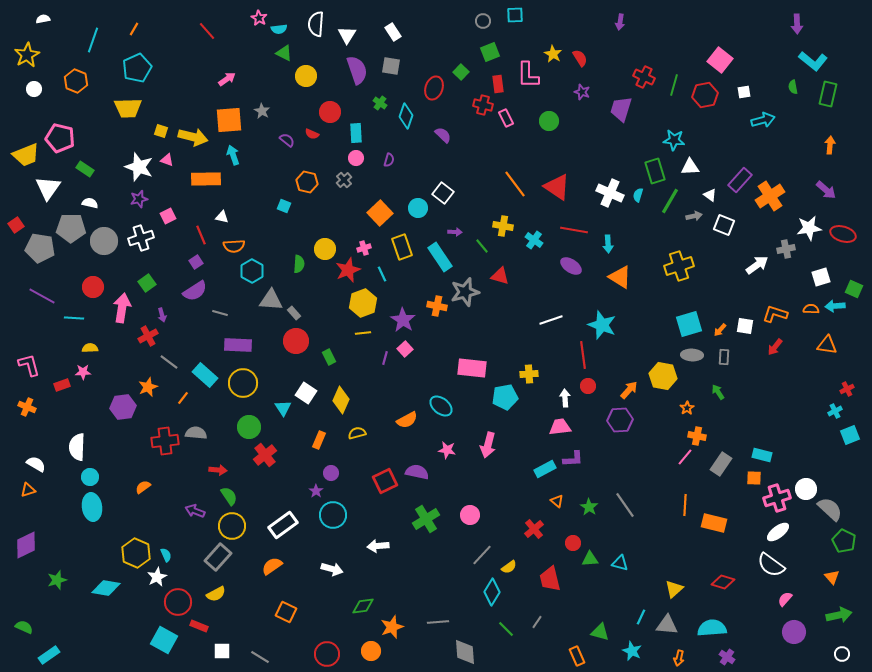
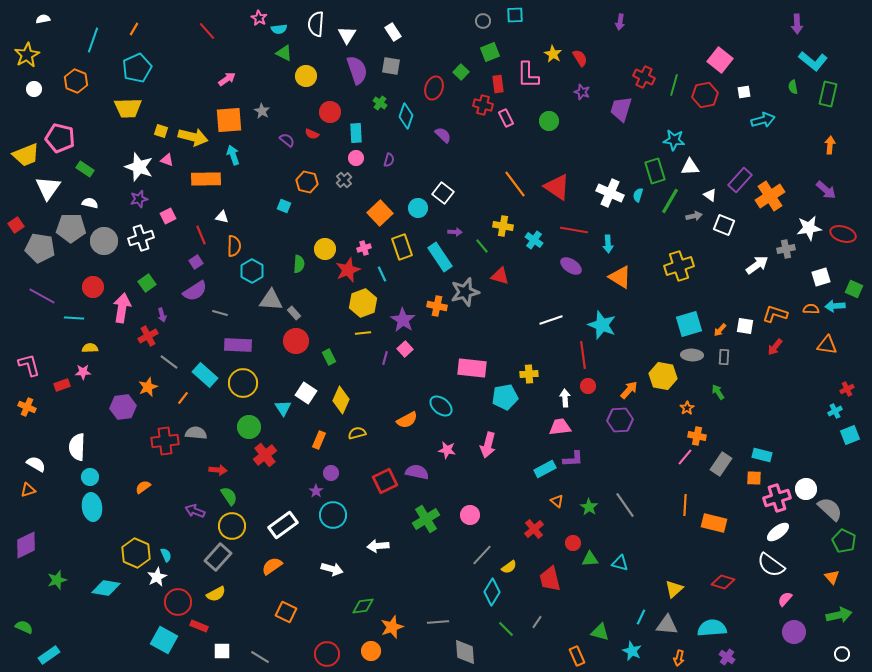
orange semicircle at (234, 246): rotated 85 degrees counterclockwise
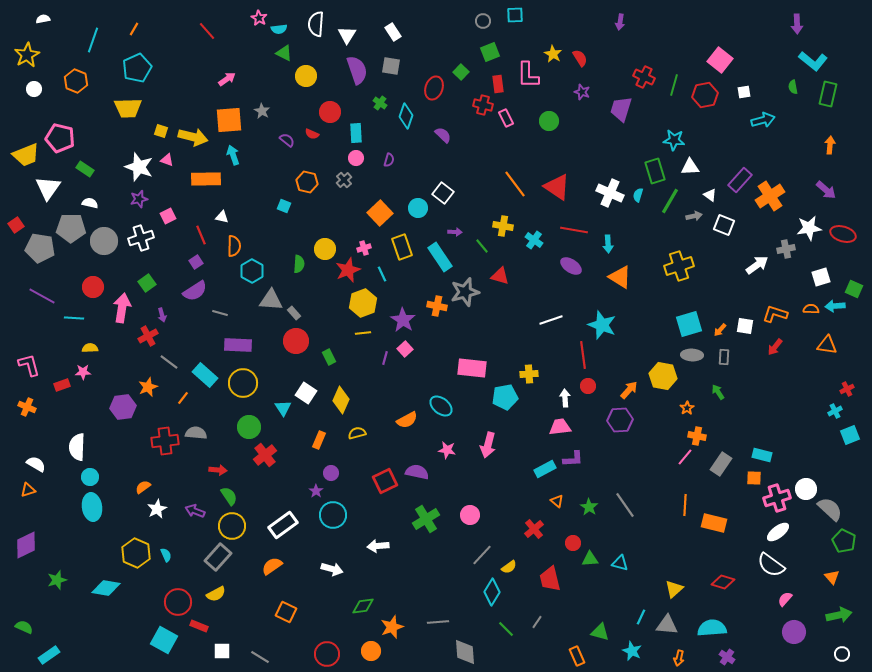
white star at (157, 577): moved 68 px up
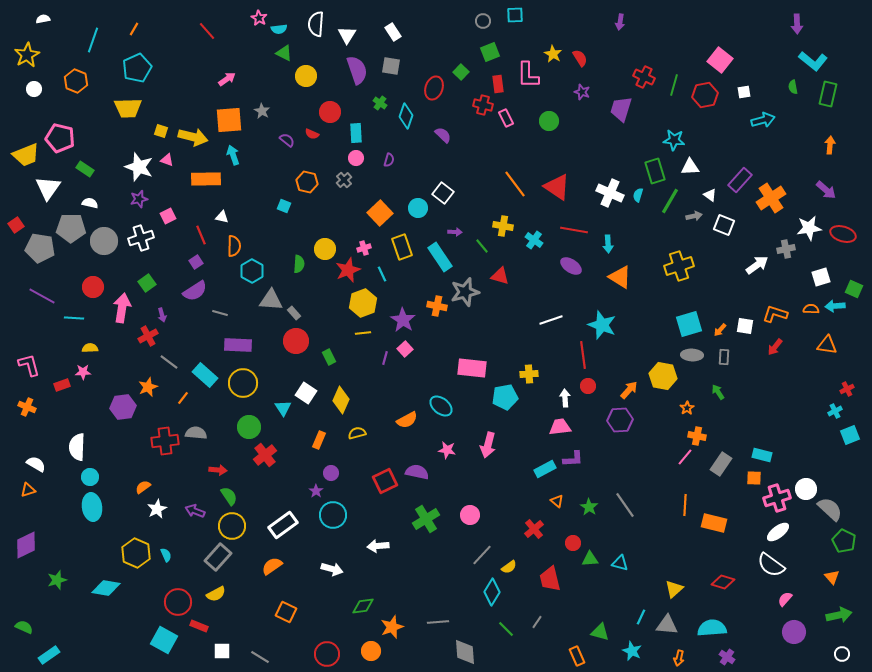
orange cross at (770, 196): moved 1 px right, 2 px down
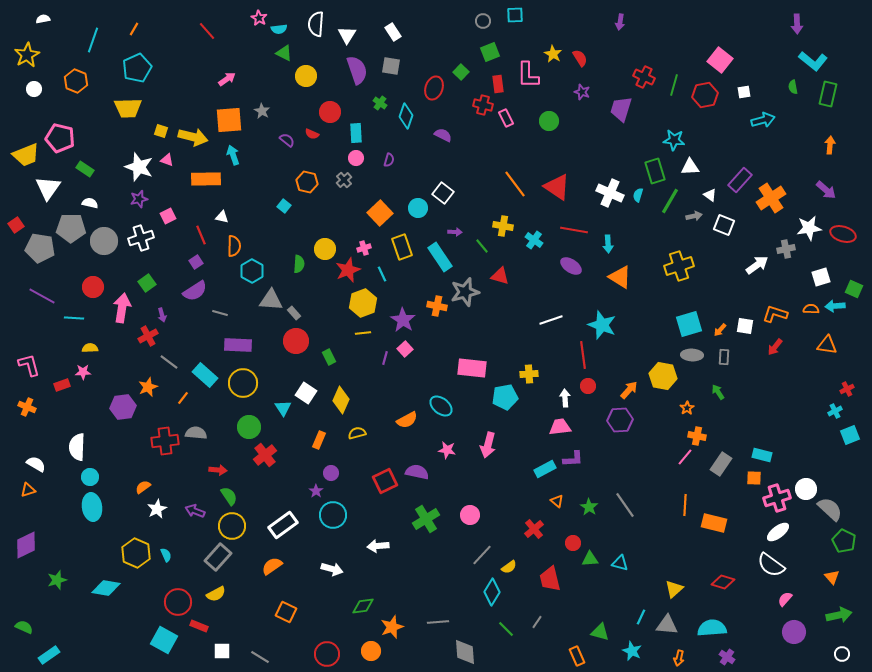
purple semicircle at (443, 135): rotated 18 degrees counterclockwise
cyan square at (284, 206): rotated 16 degrees clockwise
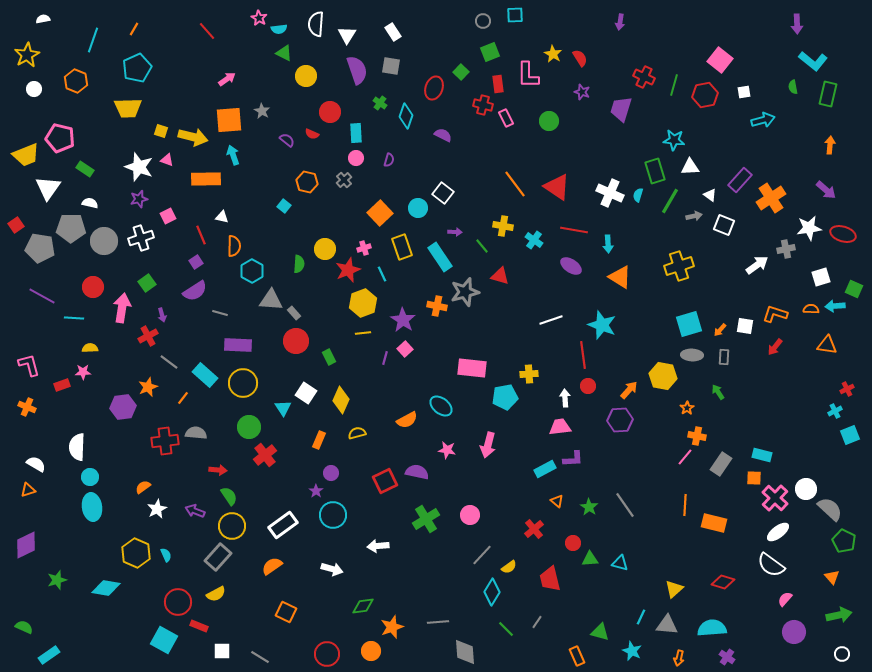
pink cross at (777, 498): moved 2 px left; rotated 28 degrees counterclockwise
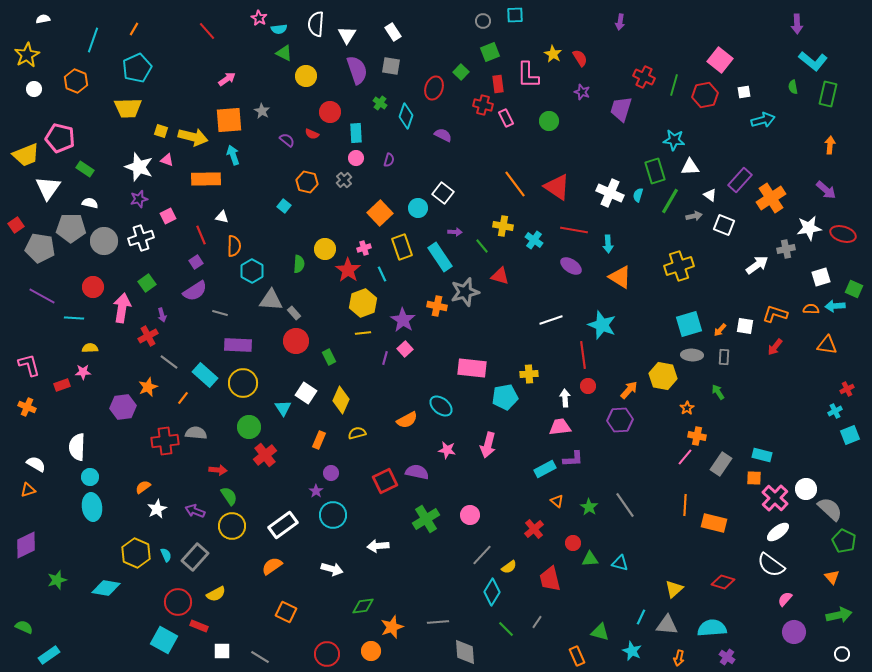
red star at (348, 270): rotated 15 degrees counterclockwise
gray rectangle at (218, 557): moved 23 px left
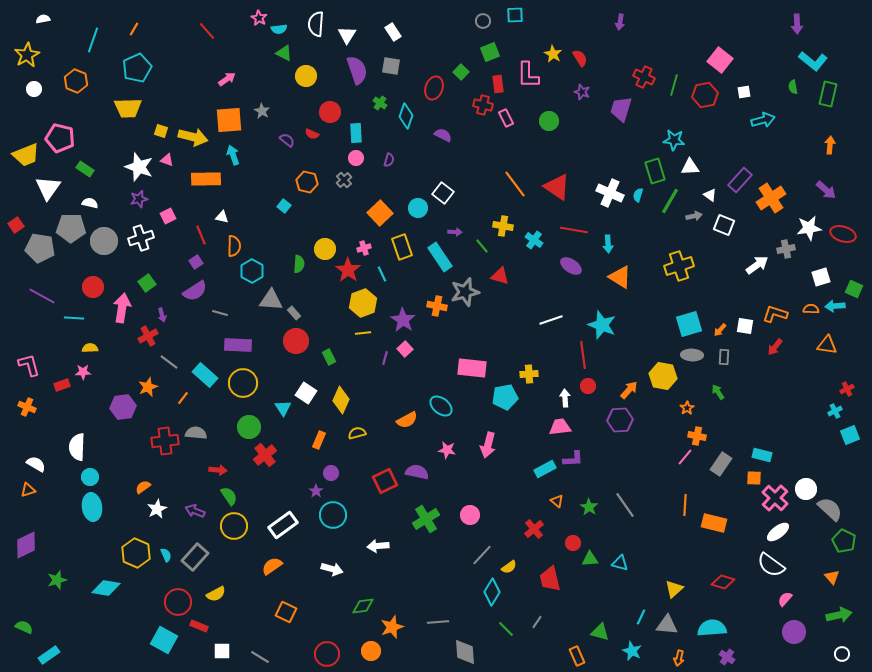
yellow circle at (232, 526): moved 2 px right
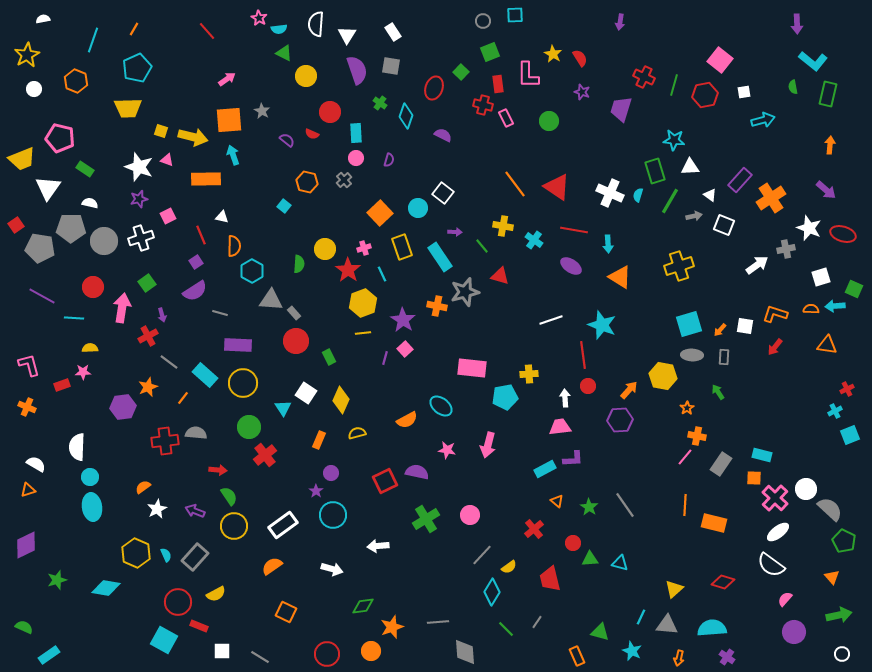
yellow trapezoid at (26, 155): moved 4 px left, 4 px down
white star at (809, 228): rotated 30 degrees clockwise
